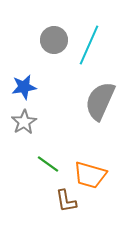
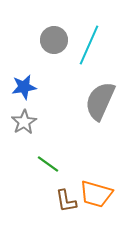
orange trapezoid: moved 6 px right, 19 px down
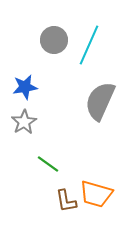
blue star: moved 1 px right
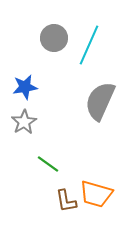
gray circle: moved 2 px up
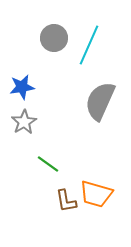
blue star: moved 3 px left
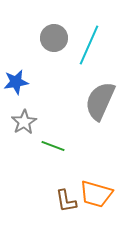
blue star: moved 6 px left, 5 px up
green line: moved 5 px right, 18 px up; rotated 15 degrees counterclockwise
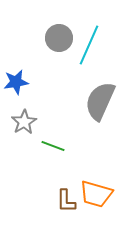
gray circle: moved 5 px right
brown L-shape: rotated 10 degrees clockwise
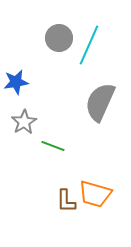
gray semicircle: moved 1 px down
orange trapezoid: moved 1 px left
